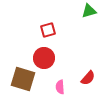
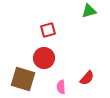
red semicircle: moved 1 px left
pink semicircle: moved 1 px right
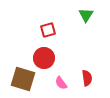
green triangle: moved 3 px left, 4 px down; rotated 42 degrees counterclockwise
red semicircle: rotated 49 degrees counterclockwise
pink semicircle: moved 4 px up; rotated 32 degrees counterclockwise
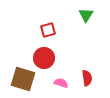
pink semicircle: rotated 144 degrees clockwise
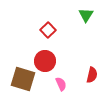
red square: rotated 28 degrees counterclockwise
red circle: moved 1 px right, 3 px down
red semicircle: moved 5 px right, 3 px up; rotated 21 degrees clockwise
pink semicircle: moved 1 px down; rotated 48 degrees clockwise
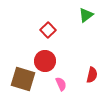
green triangle: rotated 21 degrees clockwise
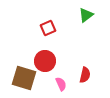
red square: moved 2 px up; rotated 21 degrees clockwise
red semicircle: moved 7 px left
brown square: moved 1 px right, 1 px up
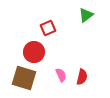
red circle: moved 11 px left, 9 px up
red semicircle: moved 3 px left, 2 px down
pink semicircle: moved 9 px up
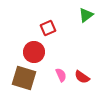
red semicircle: rotated 112 degrees clockwise
